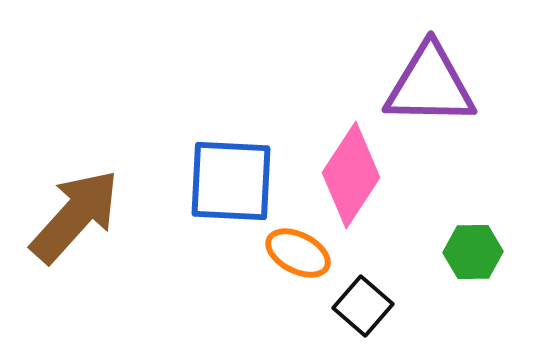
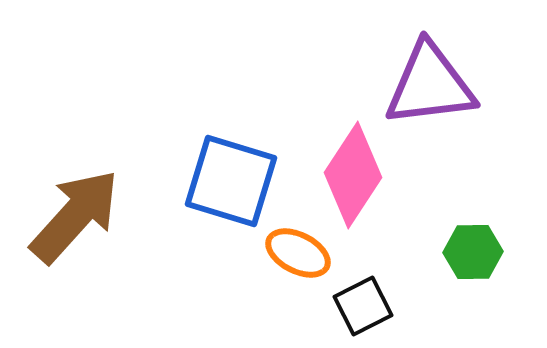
purple triangle: rotated 8 degrees counterclockwise
pink diamond: moved 2 px right
blue square: rotated 14 degrees clockwise
black square: rotated 22 degrees clockwise
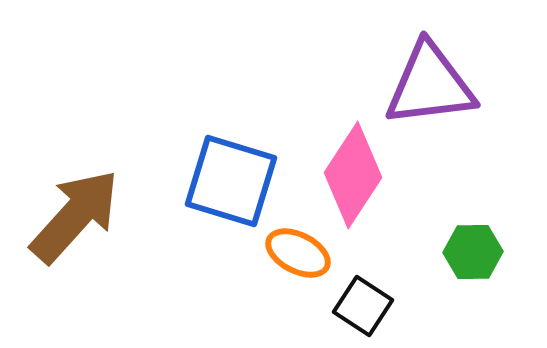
black square: rotated 30 degrees counterclockwise
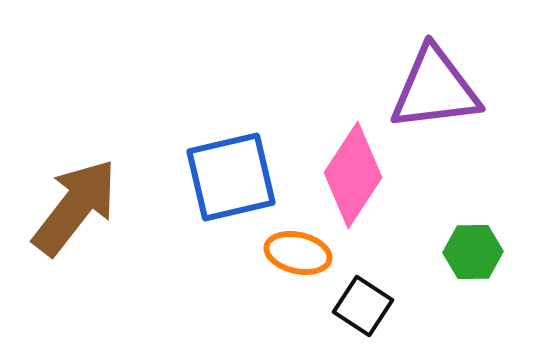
purple triangle: moved 5 px right, 4 px down
blue square: moved 4 px up; rotated 30 degrees counterclockwise
brown arrow: moved 9 px up; rotated 4 degrees counterclockwise
orange ellipse: rotated 14 degrees counterclockwise
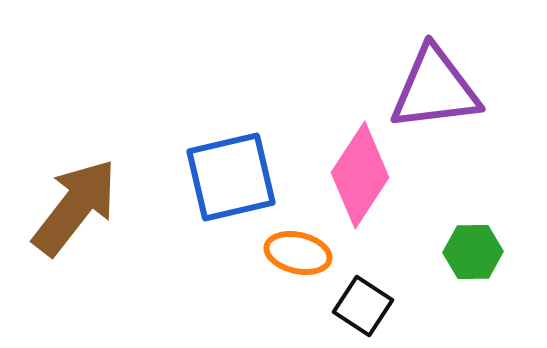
pink diamond: moved 7 px right
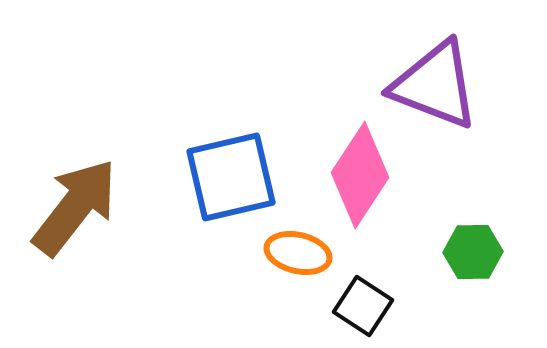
purple triangle: moved 4 px up; rotated 28 degrees clockwise
